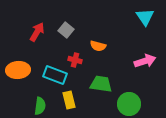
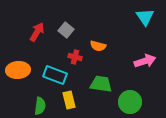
red cross: moved 3 px up
green circle: moved 1 px right, 2 px up
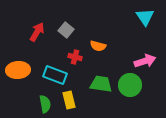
green circle: moved 17 px up
green semicircle: moved 5 px right, 2 px up; rotated 18 degrees counterclockwise
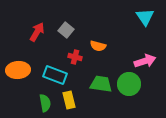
green circle: moved 1 px left, 1 px up
green semicircle: moved 1 px up
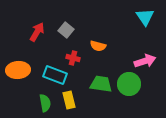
red cross: moved 2 px left, 1 px down
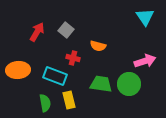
cyan rectangle: moved 1 px down
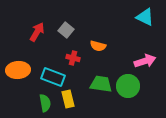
cyan triangle: rotated 30 degrees counterclockwise
cyan rectangle: moved 2 px left, 1 px down
green circle: moved 1 px left, 2 px down
yellow rectangle: moved 1 px left, 1 px up
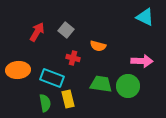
pink arrow: moved 3 px left; rotated 20 degrees clockwise
cyan rectangle: moved 1 px left, 1 px down
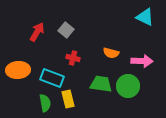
orange semicircle: moved 13 px right, 7 px down
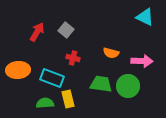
green semicircle: rotated 84 degrees counterclockwise
